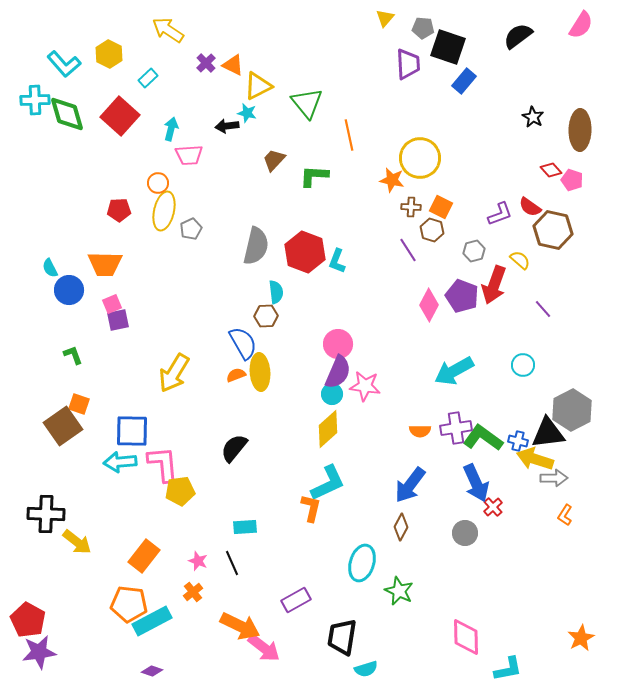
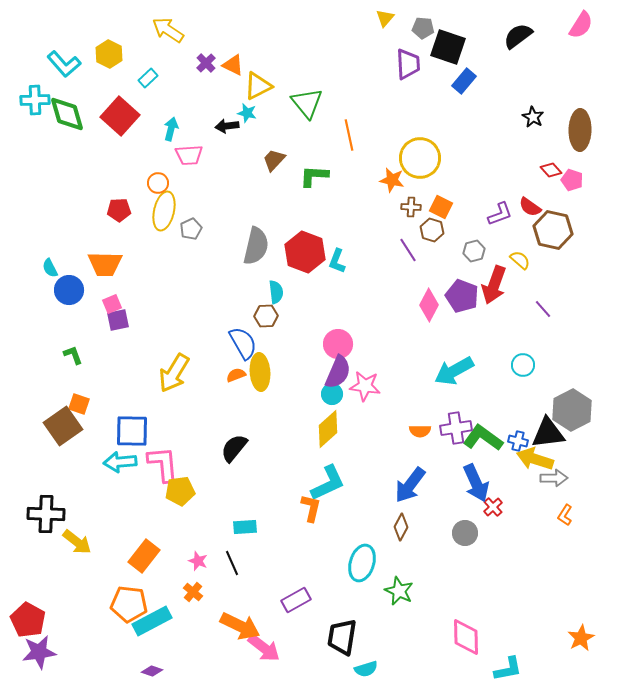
orange cross at (193, 592): rotated 12 degrees counterclockwise
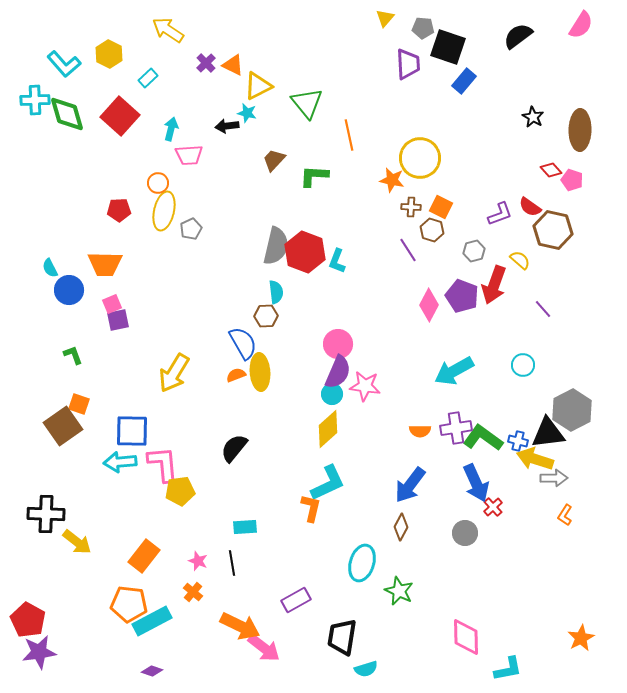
gray semicircle at (256, 246): moved 20 px right
black line at (232, 563): rotated 15 degrees clockwise
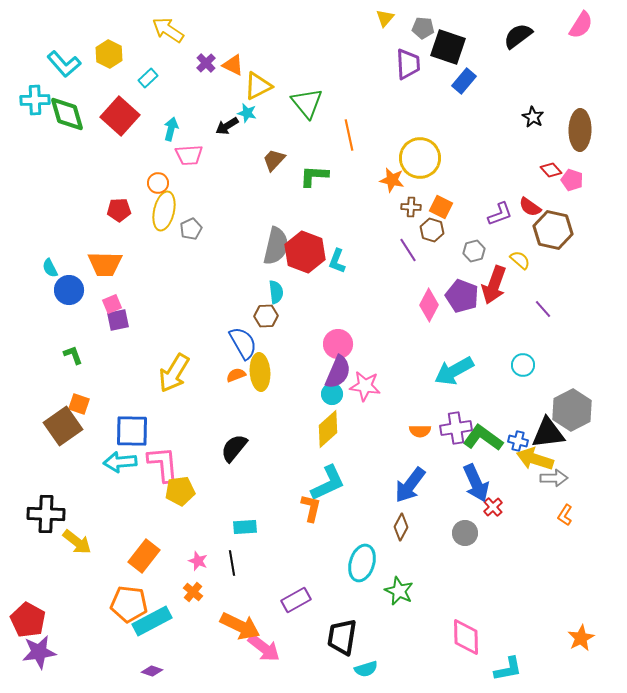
black arrow at (227, 126): rotated 25 degrees counterclockwise
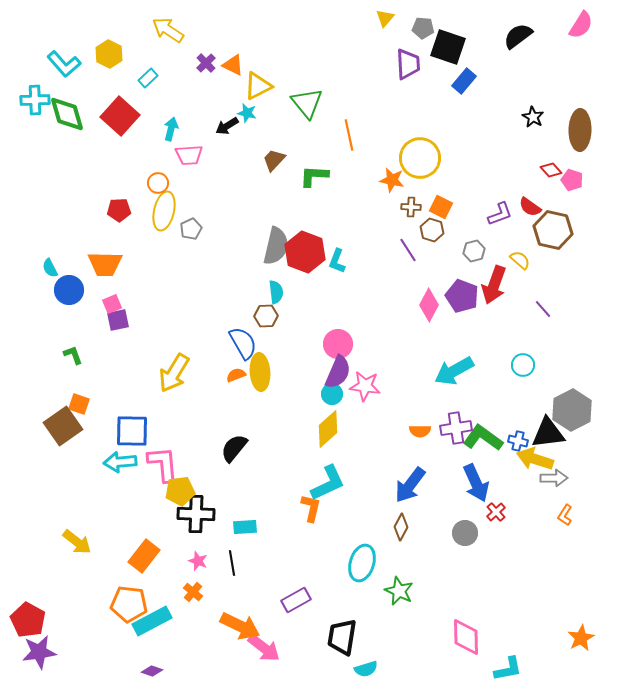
red cross at (493, 507): moved 3 px right, 5 px down
black cross at (46, 514): moved 150 px right
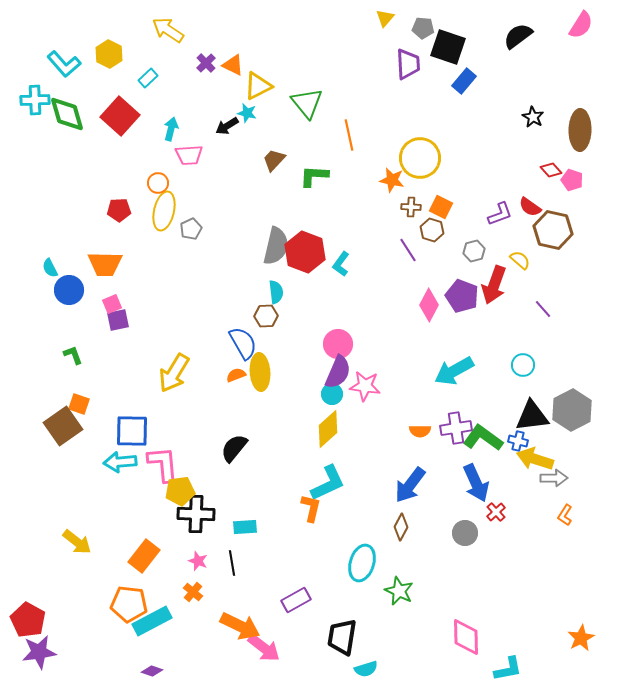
cyan L-shape at (337, 261): moved 4 px right, 3 px down; rotated 15 degrees clockwise
black triangle at (548, 433): moved 16 px left, 17 px up
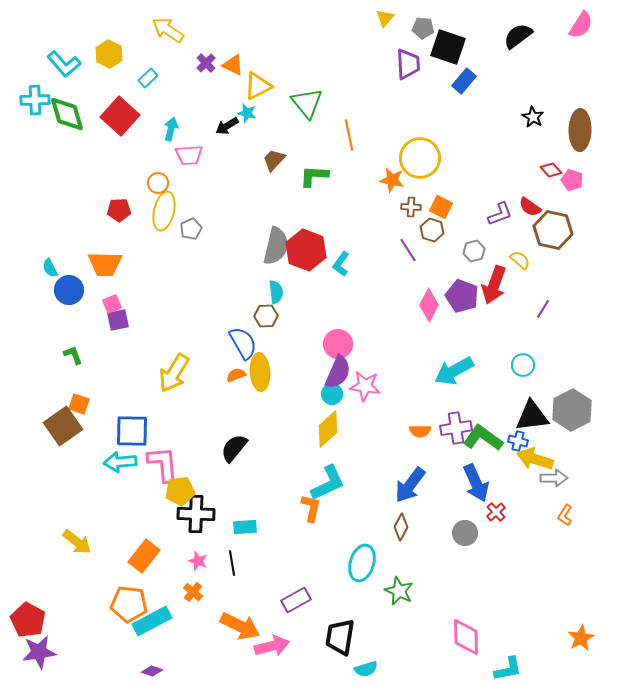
red hexagon at (305, 252): moved 1 px right, 2 px up
purple line at (543, 309): rotated 72 degrees clockwise
black trapezoid at (342, 637): moved 2 px left
pink arrow at (264, 648): moved 8 px right, 2 px up; rotated 52 degrees counterclockwise
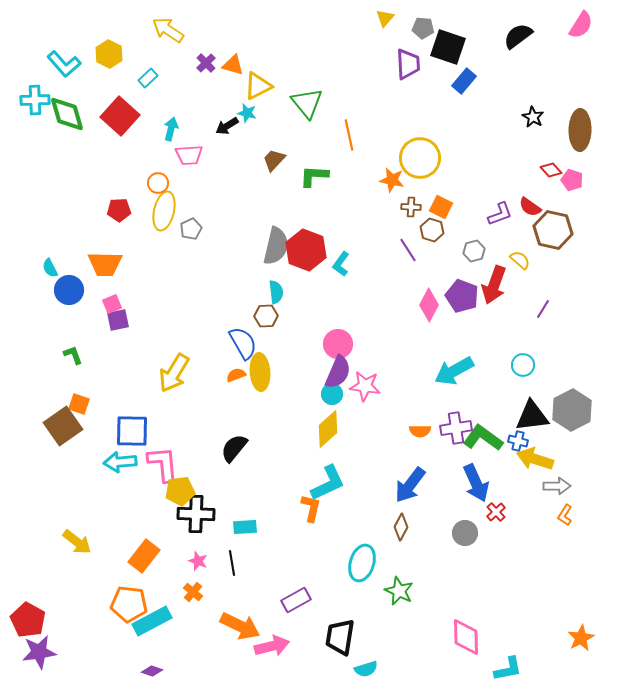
orange triangle at (233, 65): rotated 10 degrees counterclockwise
gray arrow at (554, 478): moved 3 px right, 8 px down
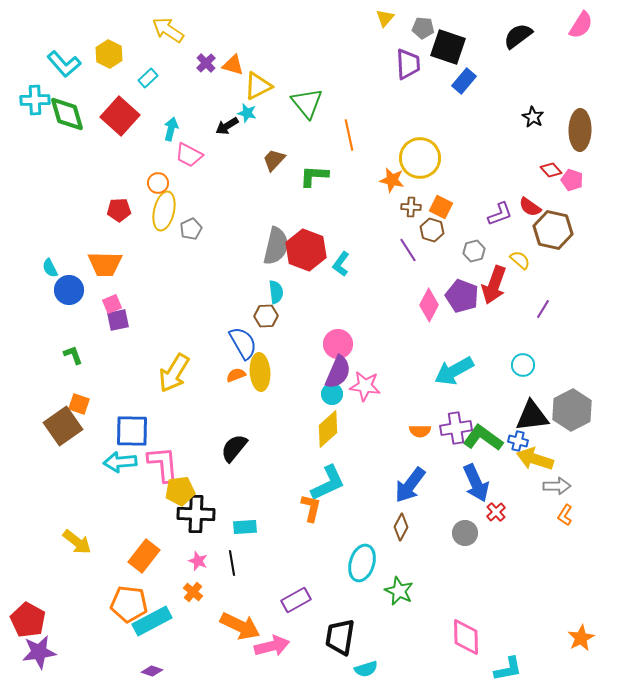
pink trapezoid at (189, 155): rotated 32 degrees clockwise
